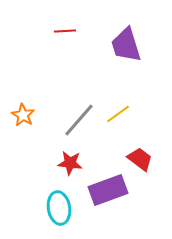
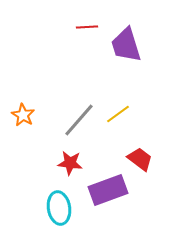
red line: moved 22 px right, 4 px up
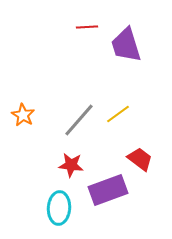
red star: moved 1 px right, 2 px down
cyan ellipse: rotated 12 degrees clockwise
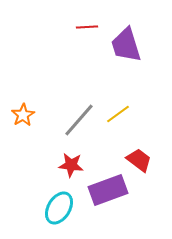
orange star: rotated 10 degrees clockwise
red trapezoid: moved 1 px left, 1 px down
cyan ellipse: rotated 28 degrees clockwise
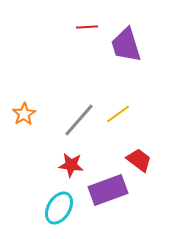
orange star: moved 1 px right, 1 px up
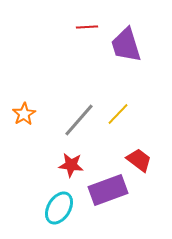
yellow line: rotated 10 degrees counterclockwise
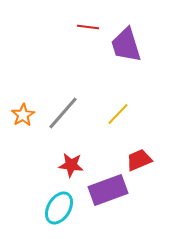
red line: moved 1 px right; rotated 10 degrees clockwise
orange star: moved 1 px left, 1 px down
gray line: moved 16 px left, 7 px up
red trapezoid: rotated 60 degrees counterclockwise
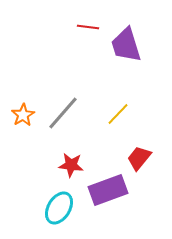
red trapezoid: moved 2 px up; rotated 28 degrees counterclockwise
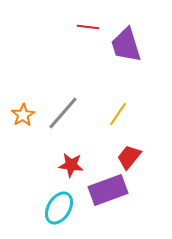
yellow line: rotated 10 degrees counterclockwise
red trapezoid: moved 10 px left, 1 px up
